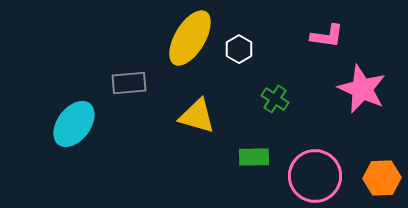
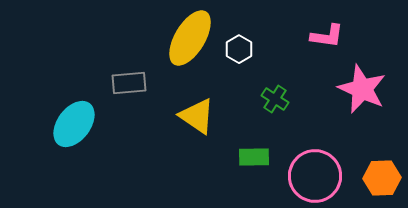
yellow triangle: rotated 18 degrees clockwise
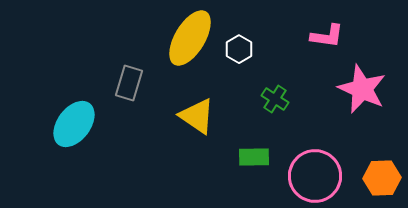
gray rectangle: rotated 68 degrees counterclockwise
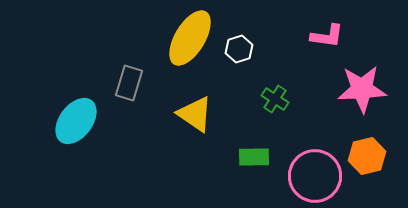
white hexagon: rotated 12 degrees clockwise
pink star: rotated 27 degrees counterclockwise
yellow triangle: moved 2 px left, 2 px up
cyan ellipse: moved 2 px right, 3 px up
orange hexagon: moved 15 px left, 22 px up; rotated 12 degrees counterclockwise
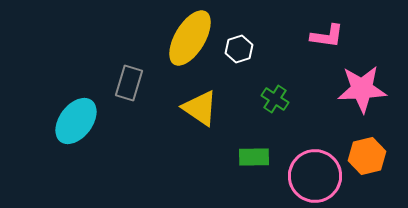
yellow triangle: moved 5 px right, 6 px up
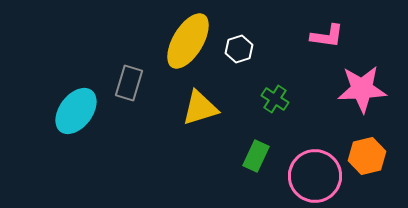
yellow ellipse: moved 2 px left, 3 px down
yellow triangle: rotated 51 degrees counterclockwise
cyan ellipse: moved 10 px up
green rectangle: moved 2 px right, 1 px up; rotated 64 degrees counterclockwise
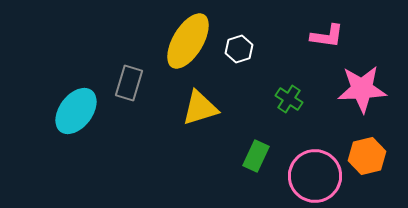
green cross: moved 14 px right
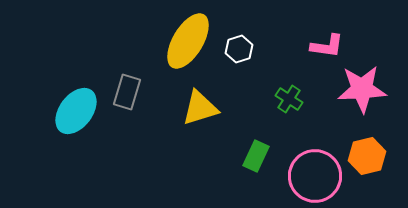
pink L-shape: moved 10 px down
gray rectangle: moved 2 px left, 9 px down
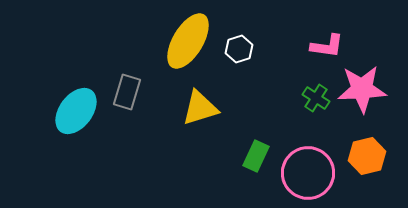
green cross: moved 27 px right, 1 px up
pink circle: moved 7 px left, 3 px up
